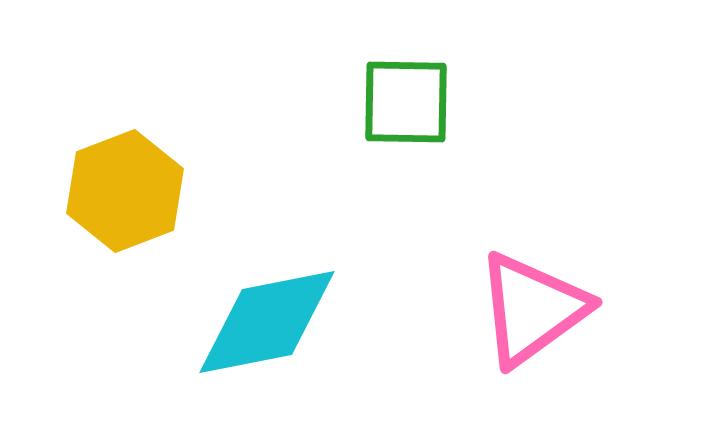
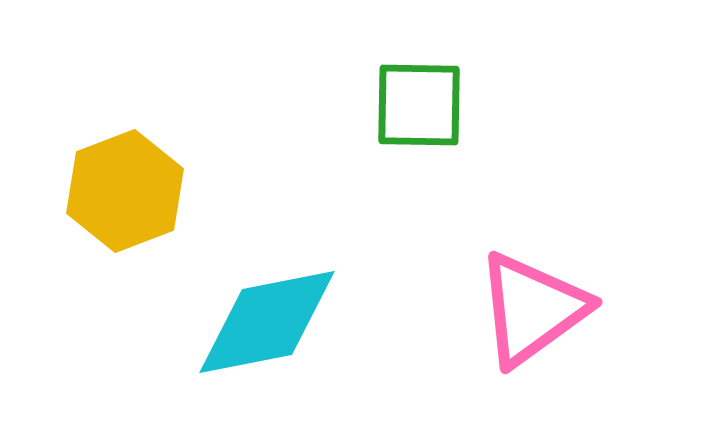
green square: moved 13 px right, 3 px down
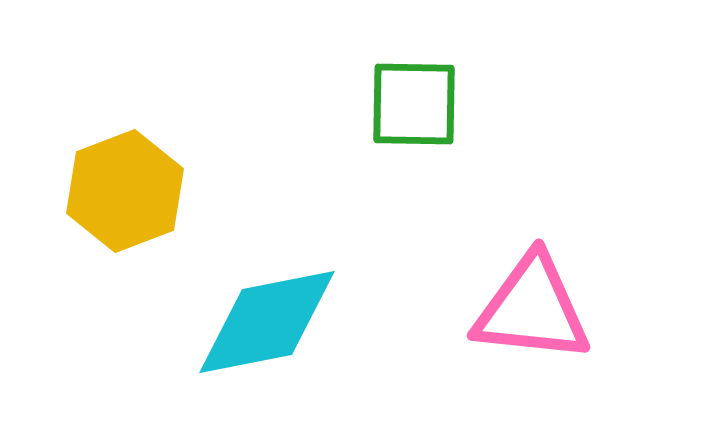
green square: moved 5 px left, 1 px up
pink triangle: rotated 42 degrees clockwise
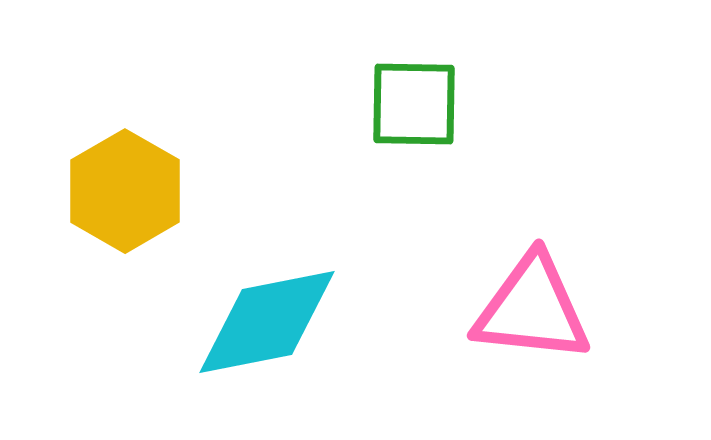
yellow hexagon: rotated 9 degrees counterclockwise
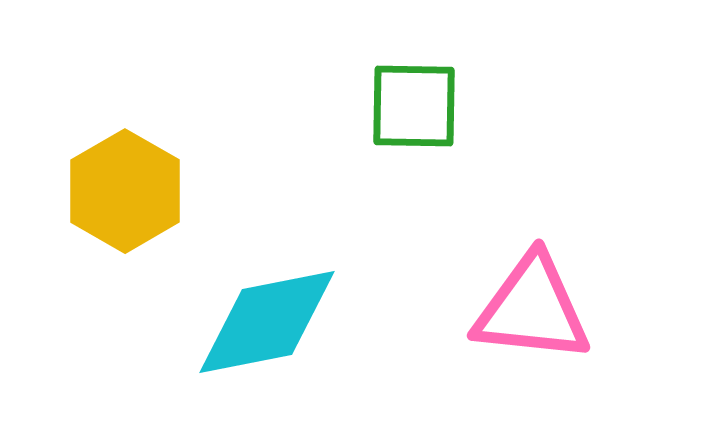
green square: moved 2 px down
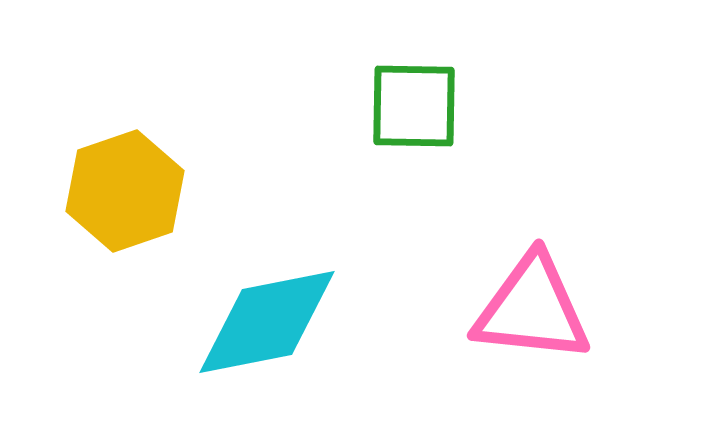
yellow hexagon: rotated 11 degrees clockwise
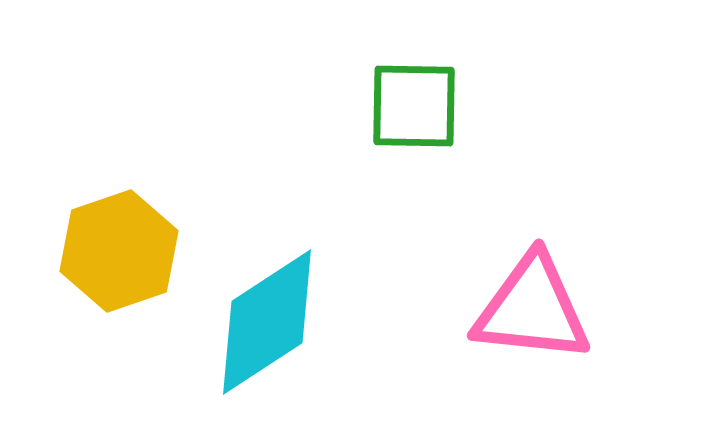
yellow hexagon: moved 6 px left, 60 px down
cyan diamond: rotated 22 degrees counterclockwise
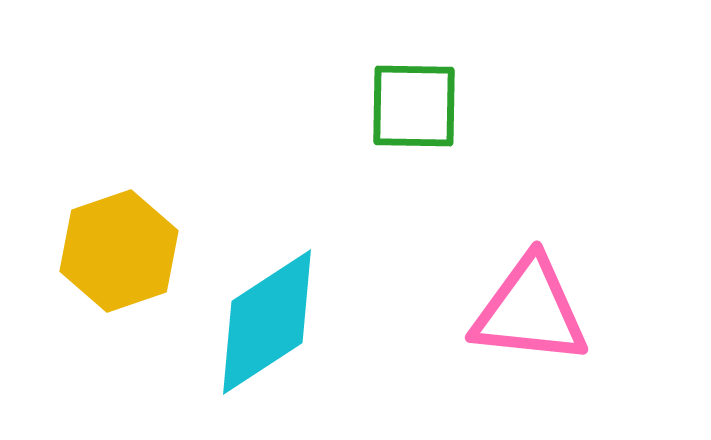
pink triangle: moved 2 px left, 2 px down
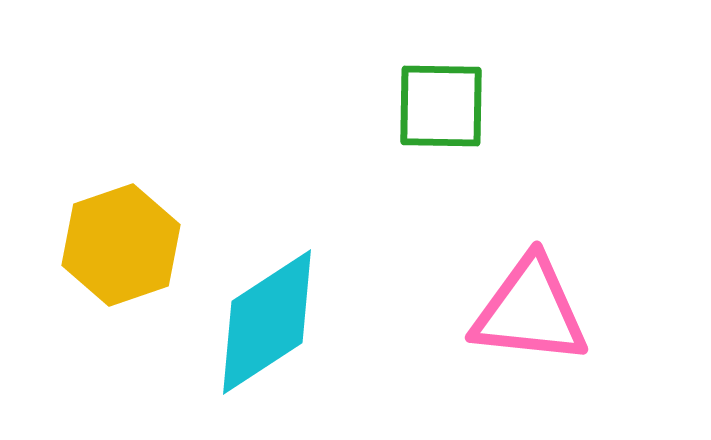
green square: moved 27 px right
yellow hexagon: moved 2 px right, 6 px up
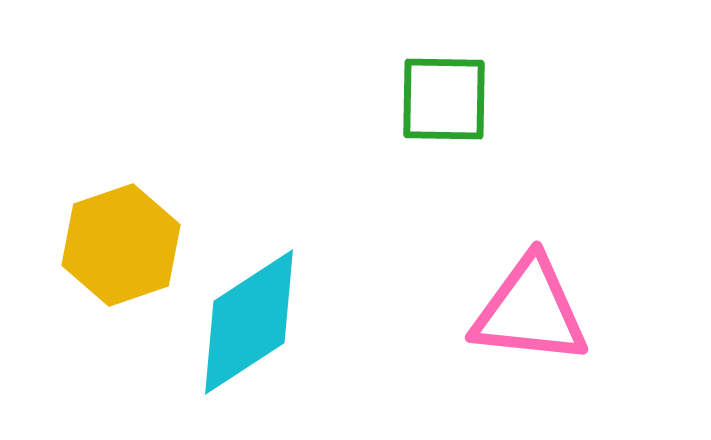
green square: moved 3 px right, 7 px up
cyan diamond: moved 18 px left
